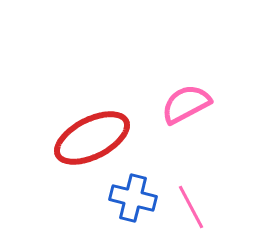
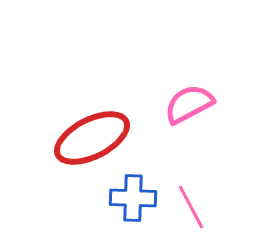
pink semicircle: moved 3 px right
blue cross: rotated 12 degrees counterclockwise
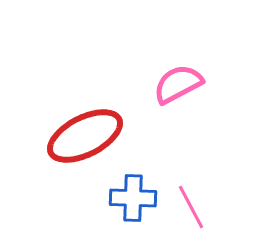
pink semicircle: moved 11 px left, 20 px up
red ellipse: moved 7 px left, 2 px up
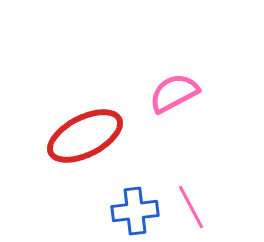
pink semicircle: moved 4 px left, 9 px down
blue cross: moved 2 px right, 13 px down; rotated 9 degrees counterclockwise
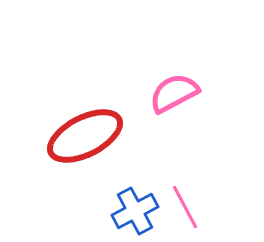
pink line: moved 6 px left
blue cross: rotated 21 degrees counterclockwise
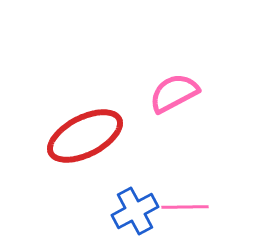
pink line: rotated 63 degrees counterclockwise
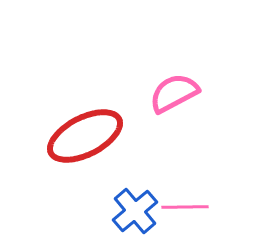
blue cross: rotated 12 degrees counterclockwise
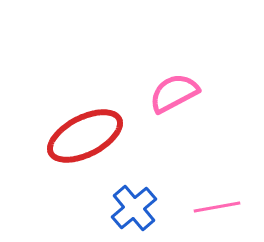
pink line: moved 32 px right; rotated 9 degrees counterclockwise
blue cross: moved 1 px left, 3 px up
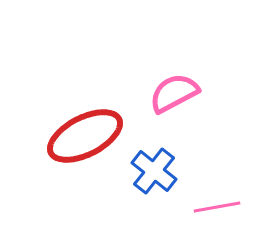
blue cross: moved 20 px right, 37 px up; rotated 12 degrees counterclockwise
